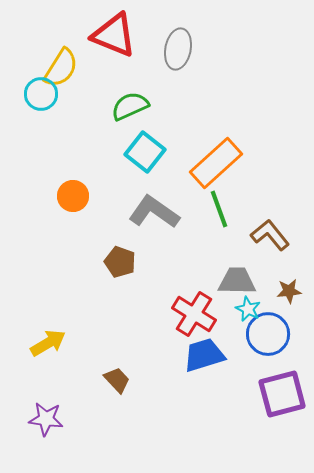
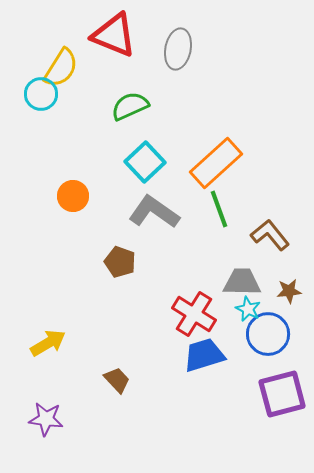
cyan square: moved 10 px down; rotated 9 degrees clockwise
gray trapezoid: moved 5 px right, 1 px down
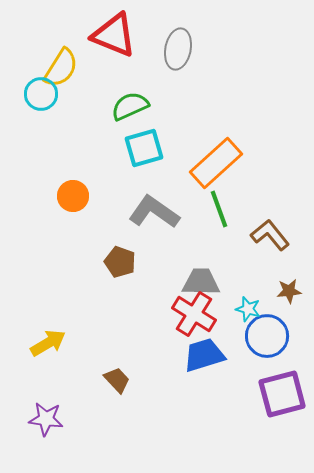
cyan square: moved 1 px left, 14 px up; rotated 27 degrees clockwise
gray trapezoid: moved 41 px left
cyan star: rotated 10 degrees counterclockwise
blue circle: moved 1 px left, 2 px down
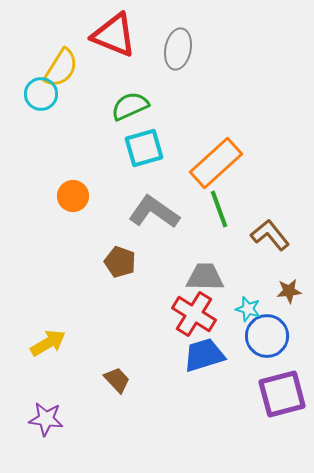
gray trapezoid: moved 4 px right, 5 px up
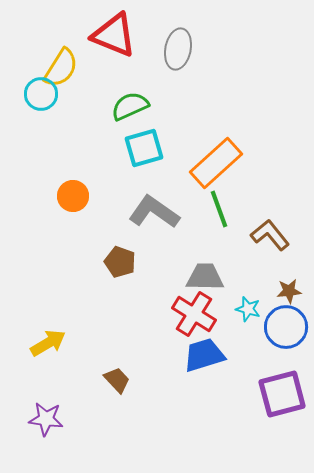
blue circle: moved 19 px right, 9 px up
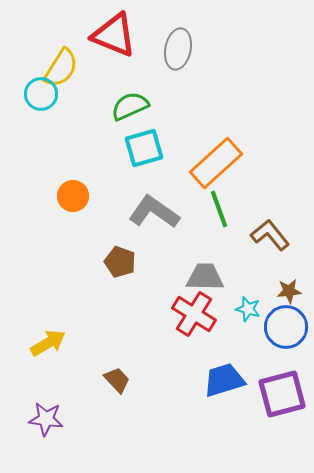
blue trapezoid: moved 20 px right, 25 px down
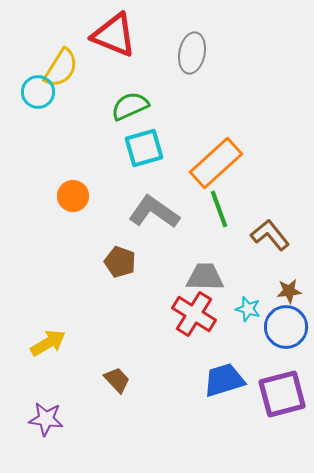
gray ellipse: moved 14 px right, 4 px down
cyan circle: moved 3 px left, 2 px up
